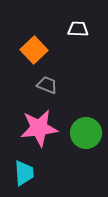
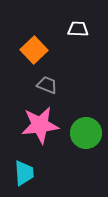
pink star: moved 1 px right, 3 px up
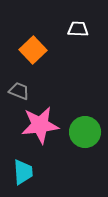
orange square: moved 1 px left
gray trapezoid: moved 28 px left, 6 px down
green circle: moved 1 px left, 1 px up
cyan trapezoid: moved 1 px left, 1 px up
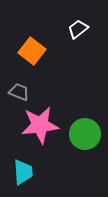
white trapezoid: rotated 40 degrees counterclockwise
orange square: moved 1 px left, 1 px down; rotated 8 degrees counterclockwise
gray trapezoid: moved 1 px down
green circle: moved 2 px down
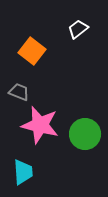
pink star: rotated 21 degrees clockwise
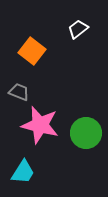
green circle: moved 1 px right, 1 px up
cyan trapezoid: rotated 36 degrees clockwise
